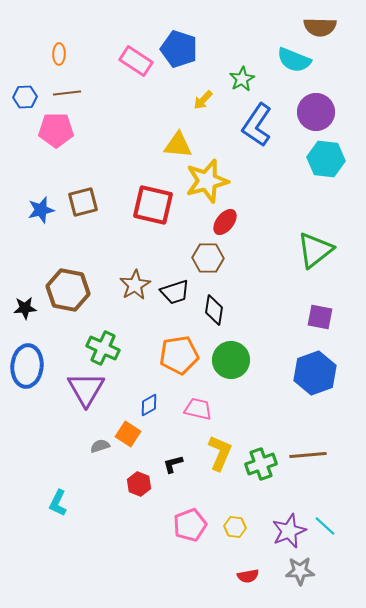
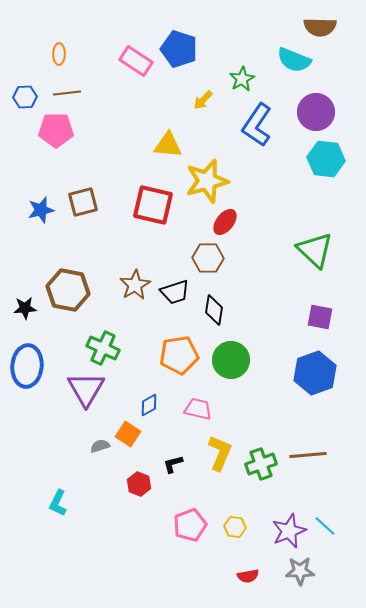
yellow triangle at (178, 145): moved 10 px left
green triangle at (315, 250): rotated 39 degrees counterclockwise
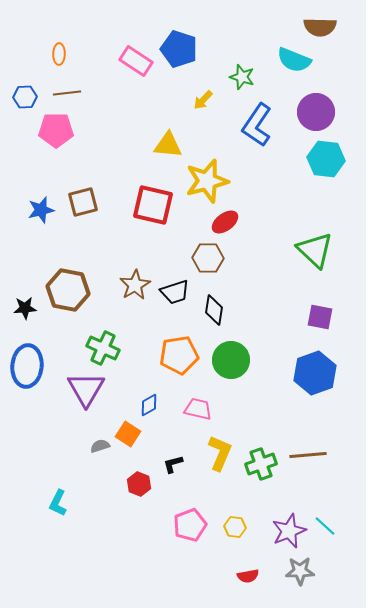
green star at (242, 79): moved 2 px up; rotated 25 degrees counterclockwise
red ellipse at (225, 222): rotated 16 degrees clockwise
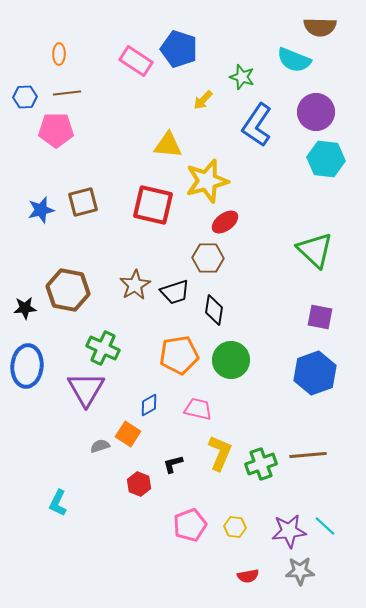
purple star at (289, 531): rotated 16 degrees clockwise
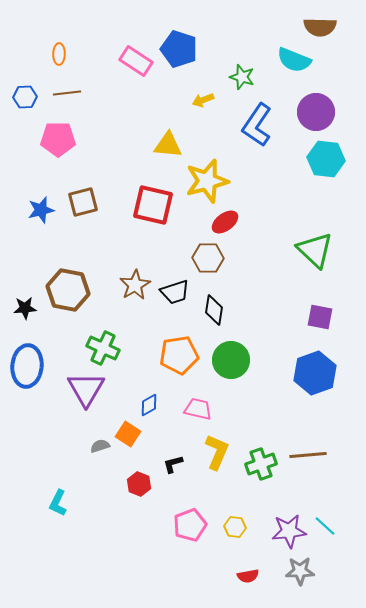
yellow arrow at (203, 100): rotated 25 degrees clockwise
pink pentagon at (56, 130): moved 2 px right, 9 px down
yellow L-shape at (220, 453): moved 3 px left, 1 px up
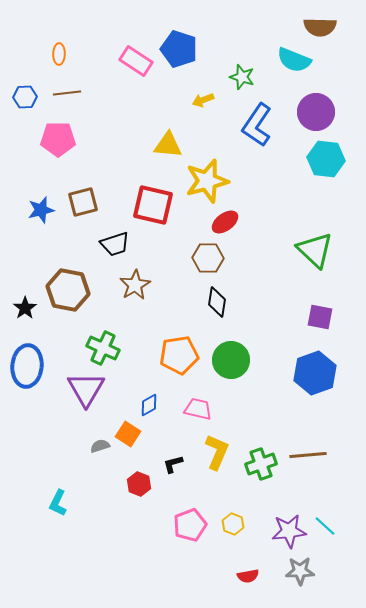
black trapezoid at (175, 292): moved 60 px left, 48 px up
black star at (25, 308): rotated 30 degrees counterclockwise
black diamond at (214, 310): moved 3 px right, 8 px up
yellow hexagon at (235, 527): moved 2 px left, 3 px up; rotated 15 degrees clockwise
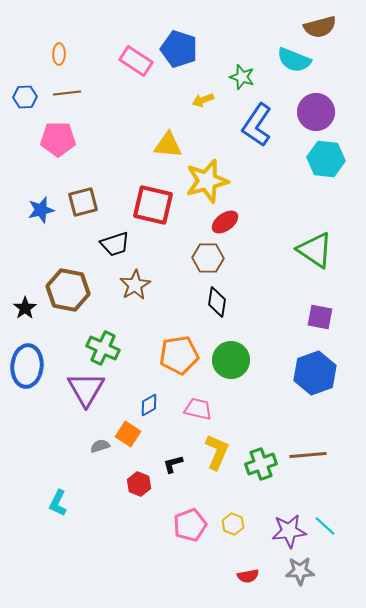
brown semicircle at (320, 27): rotated 16 degrees counterclockwise
green triangle at (315, 250): rotated 9 degrees counterclockwise
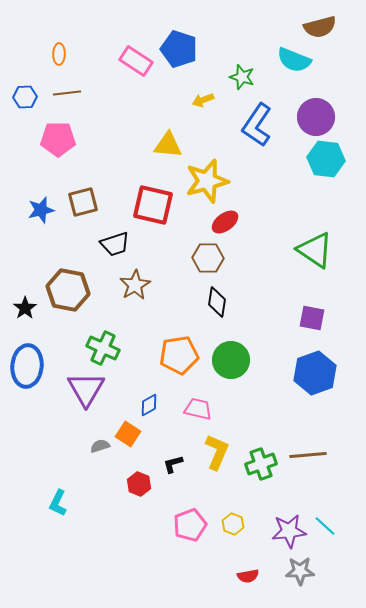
purple circle at (316, 112): moved 5 px down
purple square at (320, 317): moved 8 px left, 1 px down
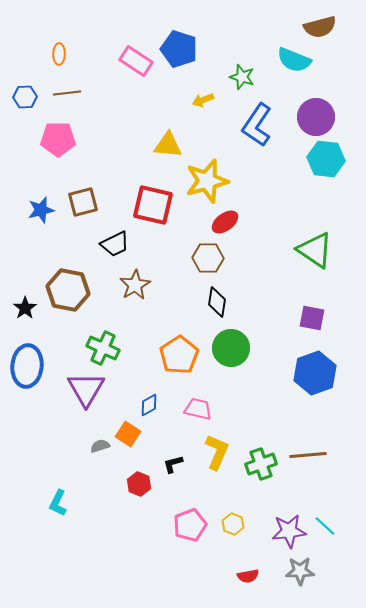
black trapezoid at (115, 244): rotated 8 degrees counterclockwise
orange pentagon at (179, 355): rotated 24 degrees counterclockwise
green circle at (231, 360): moved 12 px up
